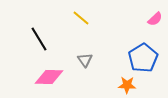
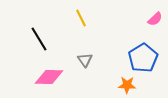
yellow line: rotated 24 degrees clockwise
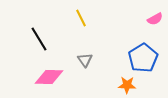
pink semicircle: rotated 14 degrees clockwise
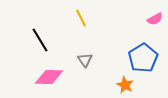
black line: moved 1 px right, 1 px down
orange star: moved 2 px left; rotated 24 degrees clockwise
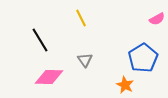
pink semicircle: moved 2 px right
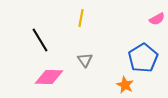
yellow line: rotated 36 degrees clockwise
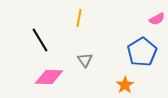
yellow line: moved 2 px left
blue pentagon: moved 1 px left, 6 px up
orange star: rotated 12 degrees clockwise
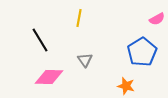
orange star: moved 1 px right, 1 px down; rotated 24 degrees counterclockwise
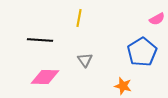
black line: rotated 55 degrees counterclockwise
pink diamond: moved 4 px left
orange star: moved 3 px left
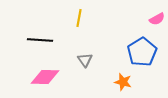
orange star: moved 4 px up
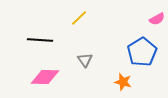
yellow line: rotated 36 degrees clockwise
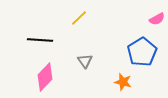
gray triangle: moved 1 px down
pink diamond: rotated 48 degrees counterclockwise
